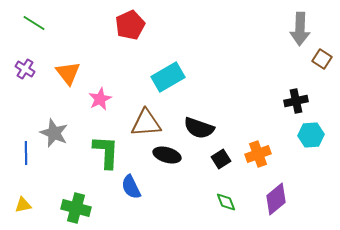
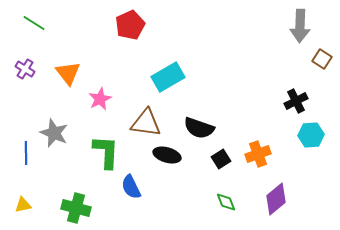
gray arrow: moved 3 px up
black cross: rotated 15 degrees counterclockwise
brown triangle: rotated 12 degrees clockwise
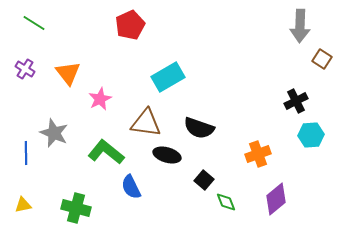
green L-shape: rotated 54 degrees counterclockwise
black square: moved 17 px left, 21 px down; rotated 18 degrees counterclockwise
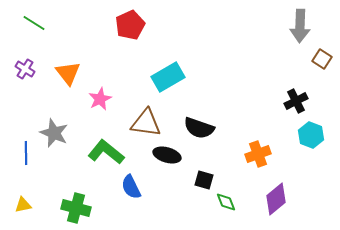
cyan hexagon: rotated 25 degrees clockwise
black square: rotated 24 degrees counterclockwise
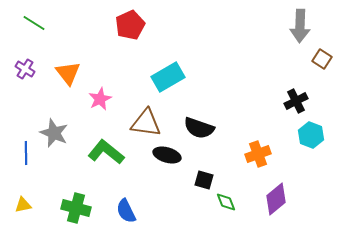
blue semicircle: moved 5 px left, 24 px down
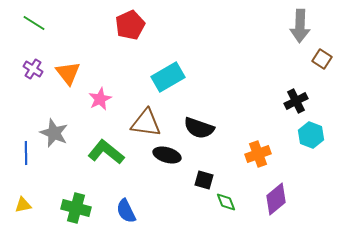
purple cross: moved 8 px right
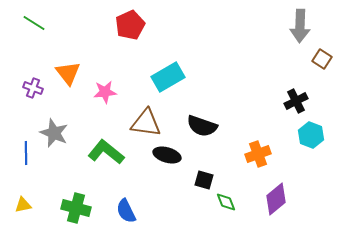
purple cross: moved 19 px down; rotated 12 degrees counterclockwise
pink star: moved 5 px right, 7 px up; rotated 20 degrees clockwise
black semicircle: moved 3 px right, 2 px up
